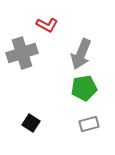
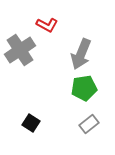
gray cross: moved 2 px left, 3 px up; rotated 16 degrees counterclockwise
gray rectangle: rotated 24 degrees counterclockwise
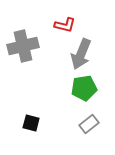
red L-shape: moved 18 px right; rotated 15 degrees counterclockwise
gray cross: moved 3 px right, 4 px up; rotated 20 degrees clockwise
black square: rotated 18 degrees counterclockwise
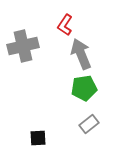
red L-shape: rotated 110 degrees clockwise
gray arrow: rotated 136 degrees clockwise
black square: moved 7 px right, 15 px down; rotated 18 degrees counterclockwise
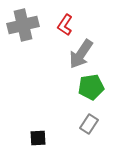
gray cross: moved 21 px up
gray arrow: rotated 124 degrees counterclockwise
green pentagon: moved 7 px right, 1 px up
gray rectangle: rotated 18 degrees counterclockwise
